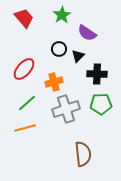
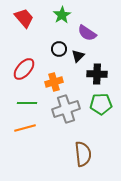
green line: rotated 42 degrees clockwise
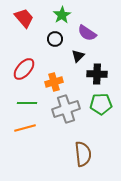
black circle: moved 4 px left, 10 px up
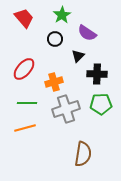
brown semicircle: rotated 15 degrees clockwise
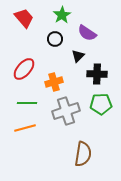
gray cross: moved 2 px down
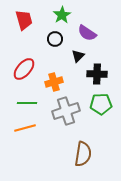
red trapezoid: moved 2 px down; rotated 25 degrees clockwise
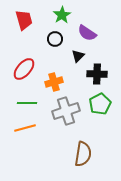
green pentagon: moved 1 px left; rotated 25 degrees counterclockwise
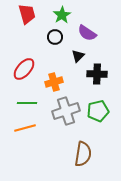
red trapezoid: moved 3 px right, 6 px up
black circle: moved 2 px up
green pentagon: moved 2 px left, 7 px down; rotated 15 degrees clockwise
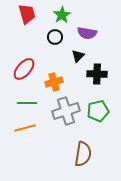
purple semicircle: rotated 24 degrees counterclockwise
